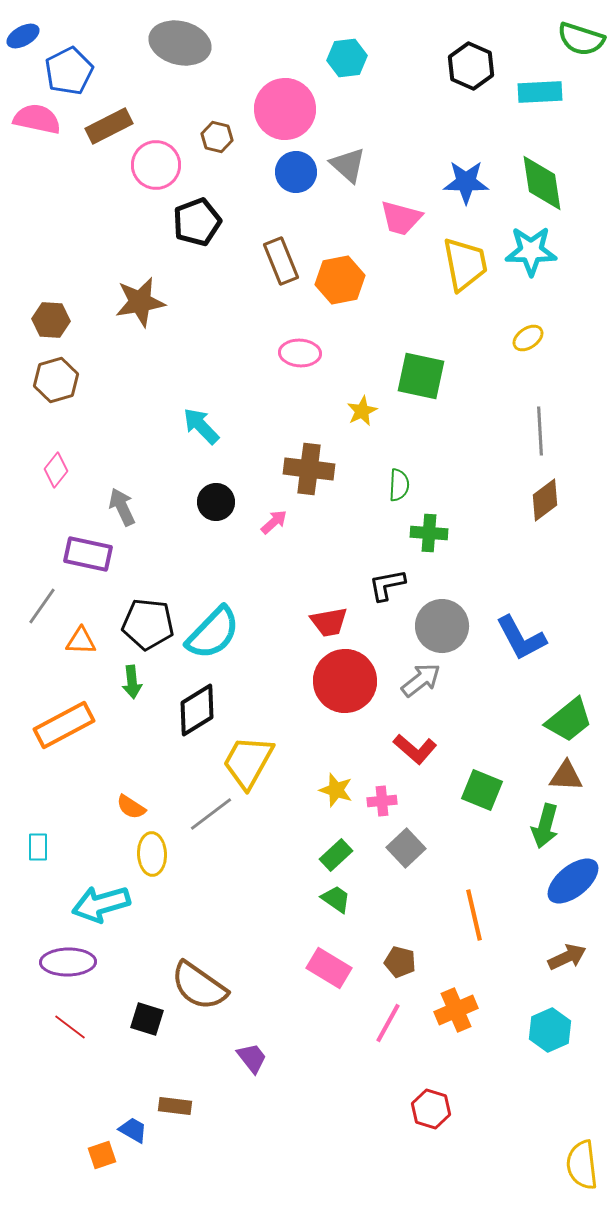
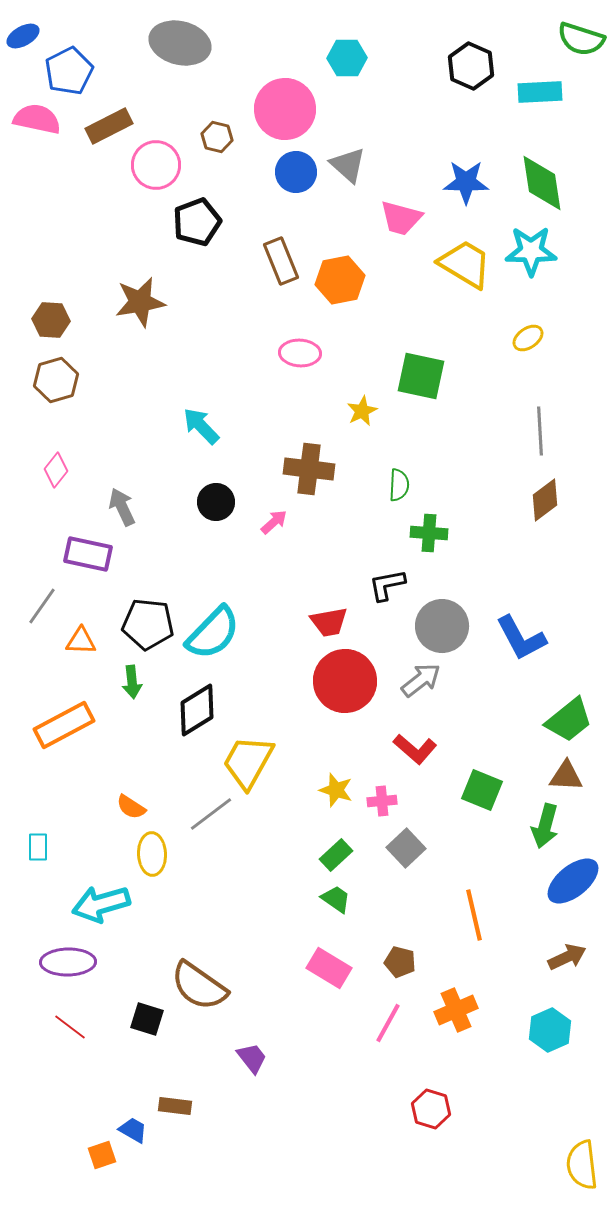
cyan hexagon at (347, 58): rotated 6 degrees clockwise
yellow trapezoid at (465, 264): rotated 48 degrees counterclockwise
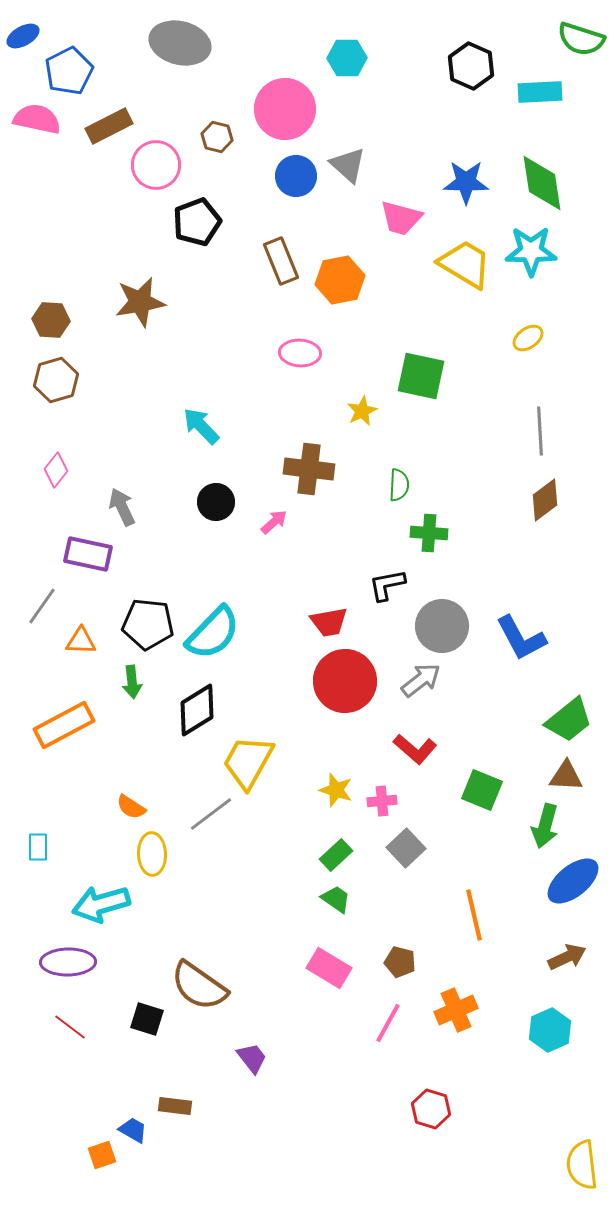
blue circle at (296, 172): moved 4 px down
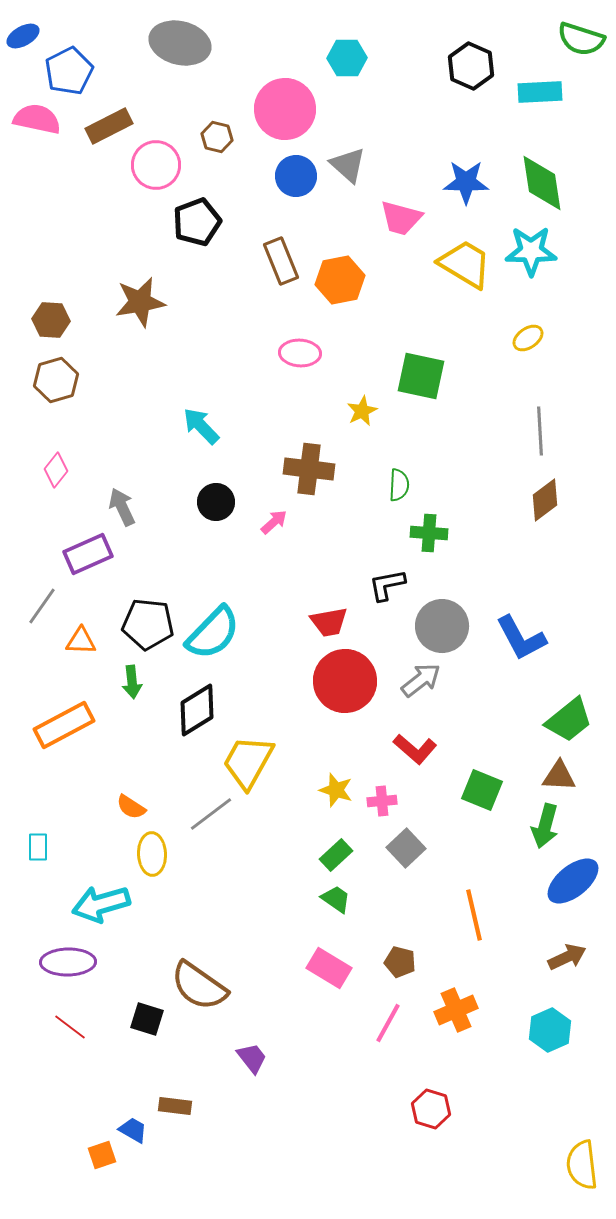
purple rectangle at (88, 554): rotated 36 degrees counterclockwise
brown triangle at (566, 776): moved 7 px left
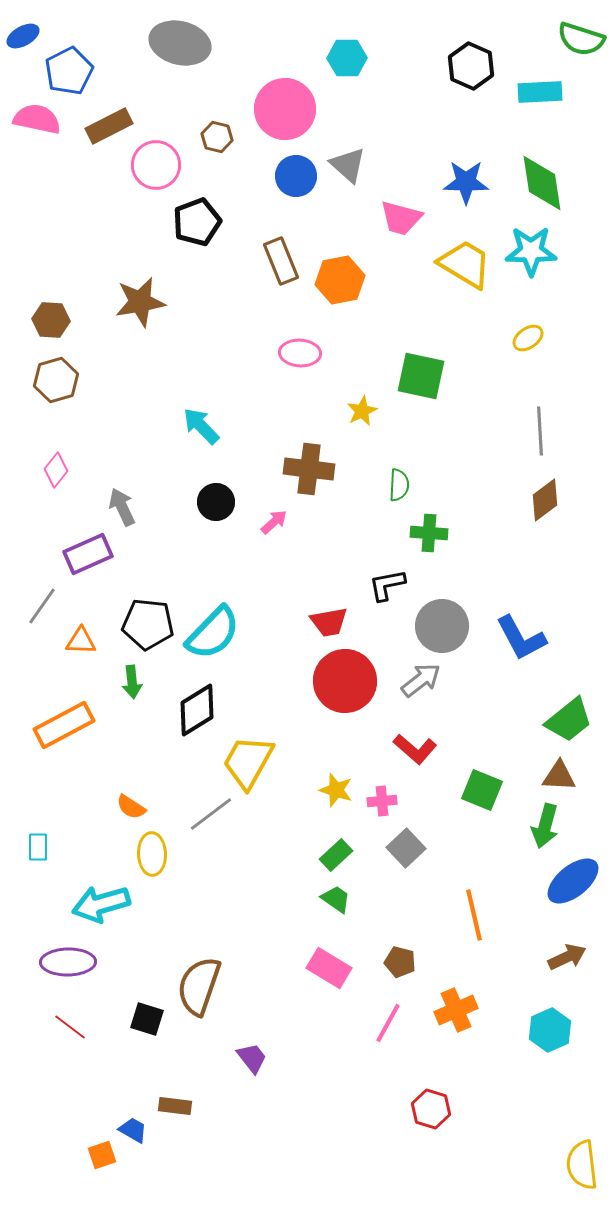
brown semicircle at (199, 986): rotated 74 degrees clockwise
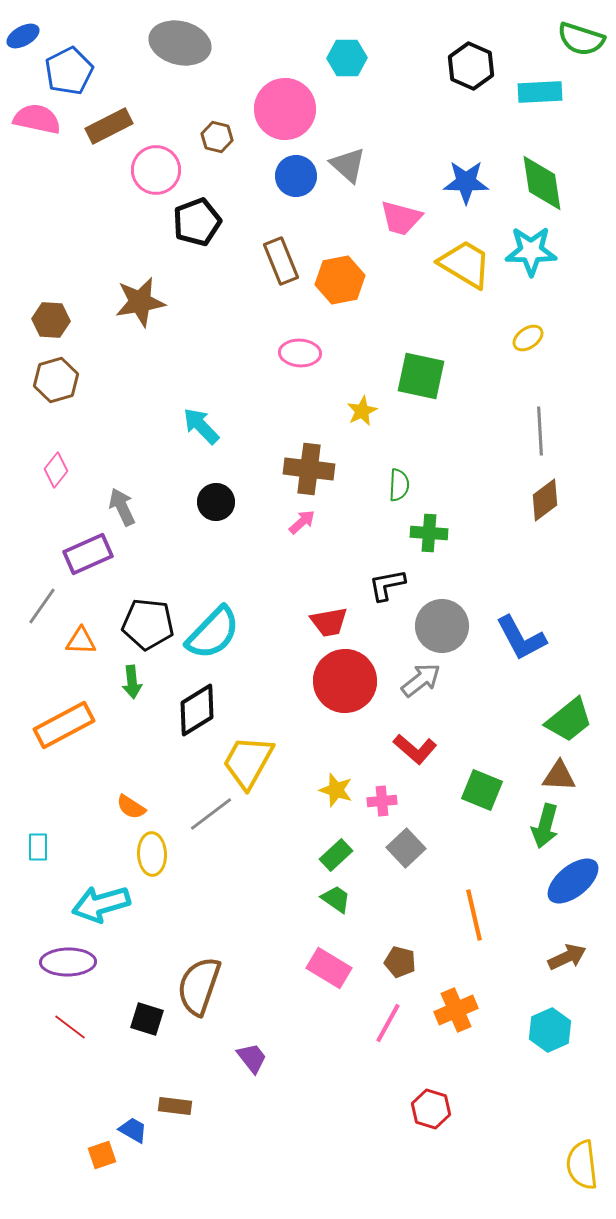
pink circle at (156, 165): moved 5 px down
pink arrow at (274, 522): moved 28 px right
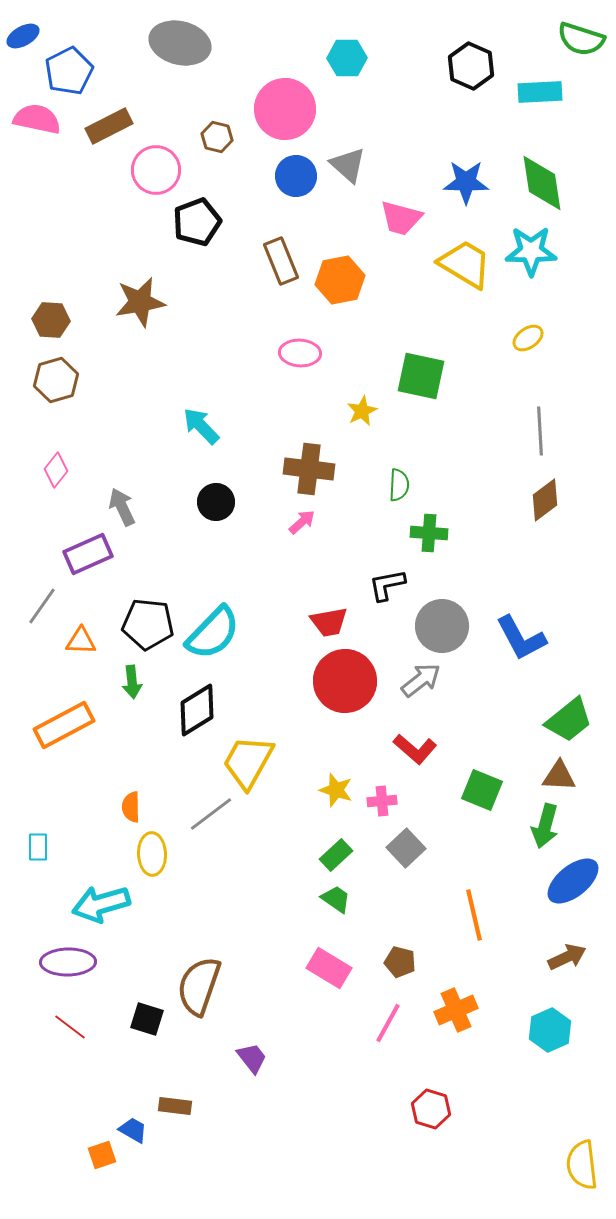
orange semicircle at (131, 807): rotated 56 degrees clockwise
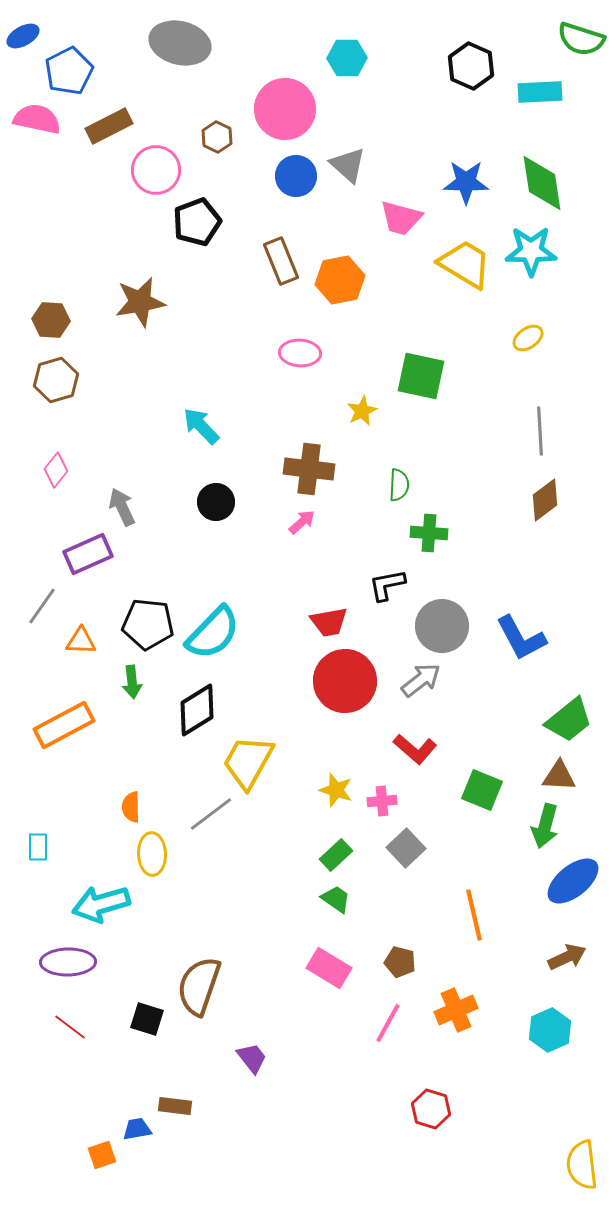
brown hexagon at (217, 137): rotated 12 degrees clockwise
blue trapezoid at (133, 1130): moved 4 px right, 1 px up; rotated 40 degrees counterclockwise
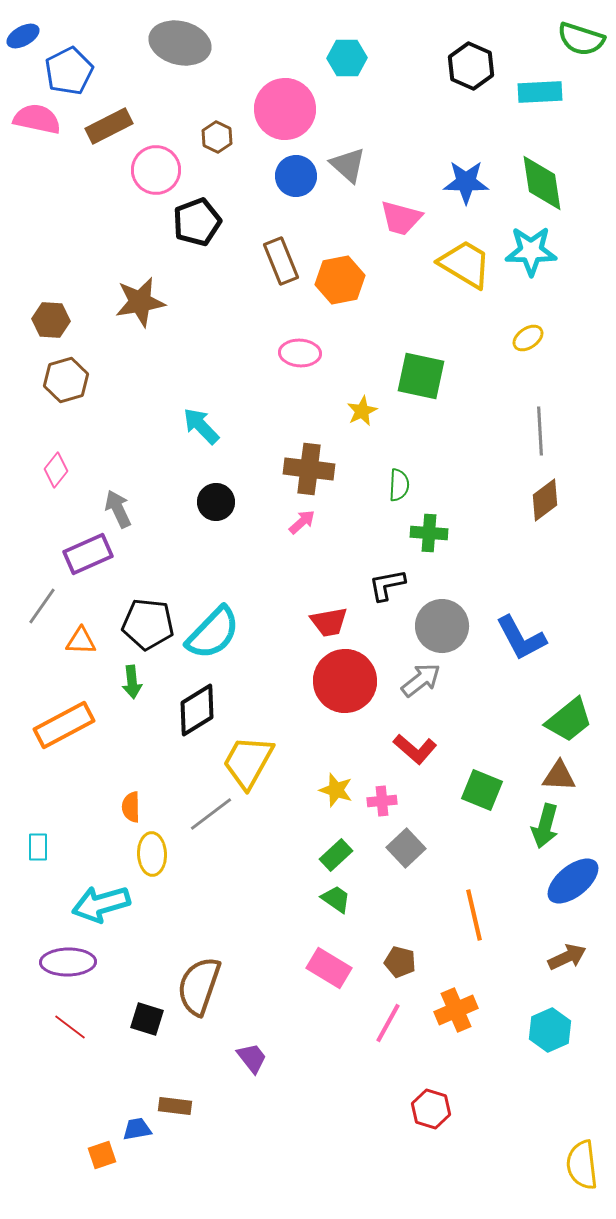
brown hexagon at (56, 380): moved 10 px right
gray arrow at (122, 507): moved 4 px left, 2 px down
